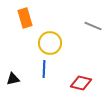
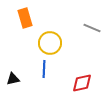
gray line: moved 1 px left, 2 px down
red diamond: moved 1 px right; rotated 25 degrees counterclockwise
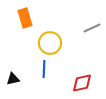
gray line: rotated 48 degrees counterclockwise
